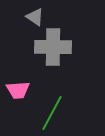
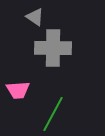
gray cross: moved 1 px down
green line: moved 1 px right, 1 px down
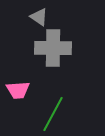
gray triangle: moved 4 px right
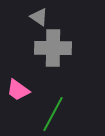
pink trapezoid: rotated 40 degrees clockwise
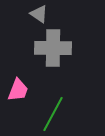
gray triangle: moved 3 px up
pink trapezoid: rotated 105 degrees counterclockwise
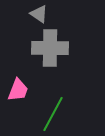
gray cross: moved 3 px left
